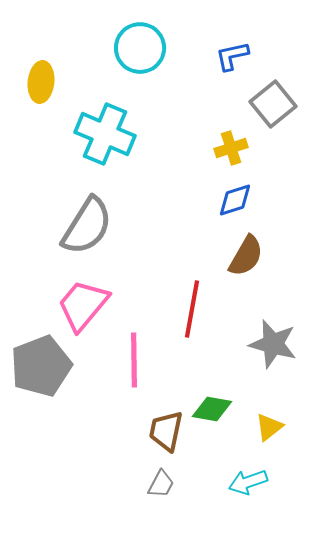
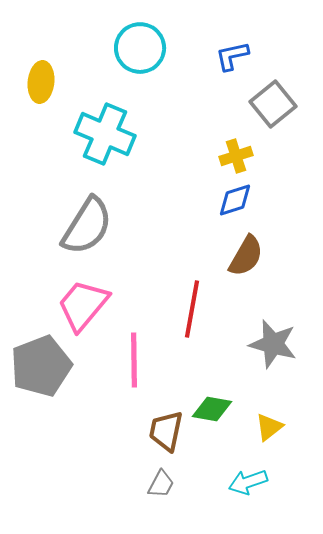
yellow cross: moved 5 px right, 8 px down
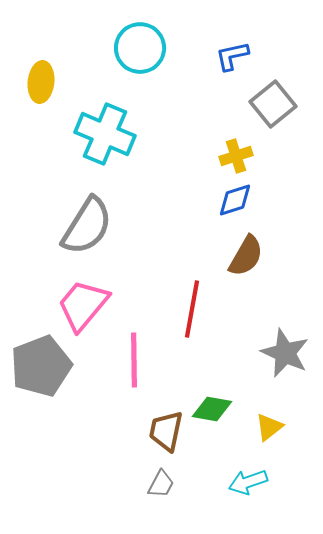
gray star: moved 12 px right, 9 px down; rotated 9 degrees clockwise
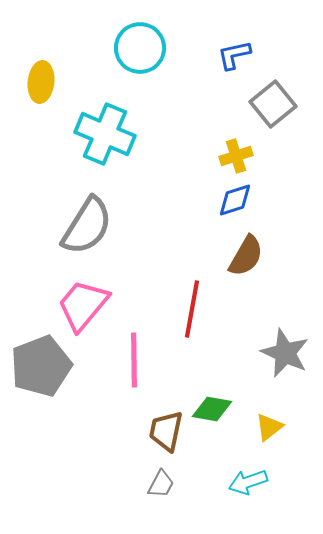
blue L-shape: moved 2 px right, 1 px up
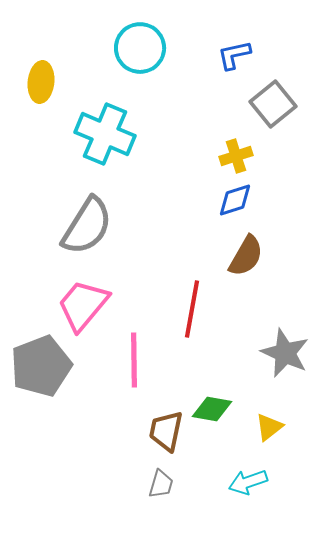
gray trapezoid: rotated 12 degrees counterclockwise
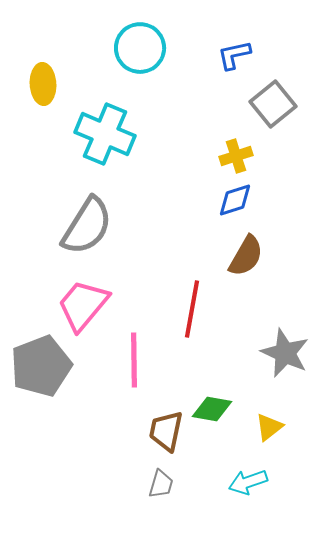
yellow ellipse: moved 2 px right, 2 px down; rotated 9 degrees counterclockwise
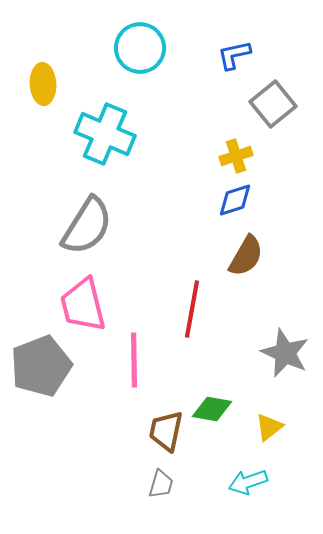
pink trapezoid: rotated 54 degrees counterclockwise
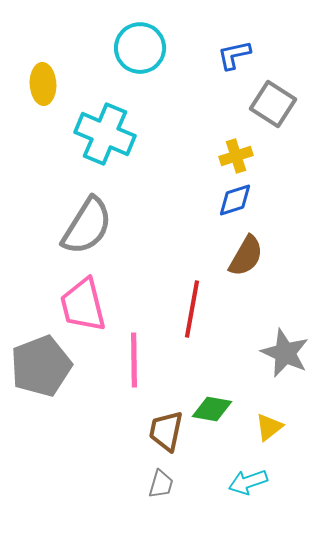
gray square: rotated 18 degrees counterclockwise
